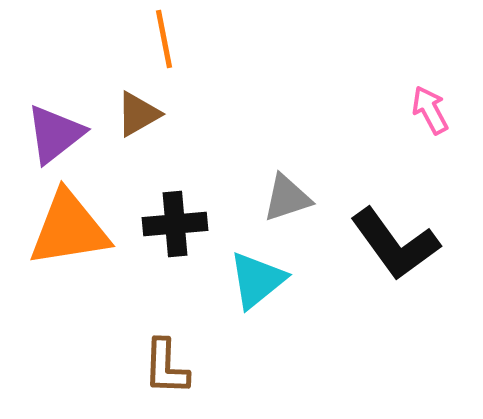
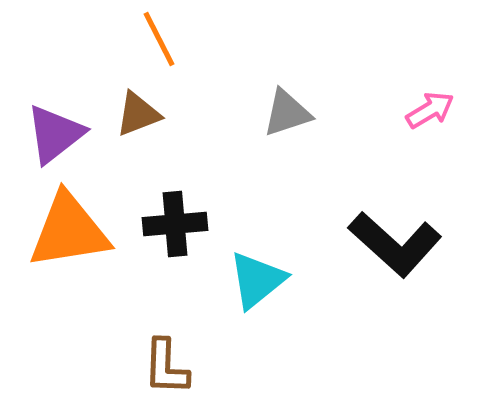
orange line: moved 5 px left; rotated 16 degrees counterclockwise
pink arrow: rotated 87 degrees clockwise
brown triangle: rotated 9 degrees clockwise
gray triangle: moved 85 px up
orange triangle: moved 2 px down
black L-shape: rotated 12 degrees counterclockwise
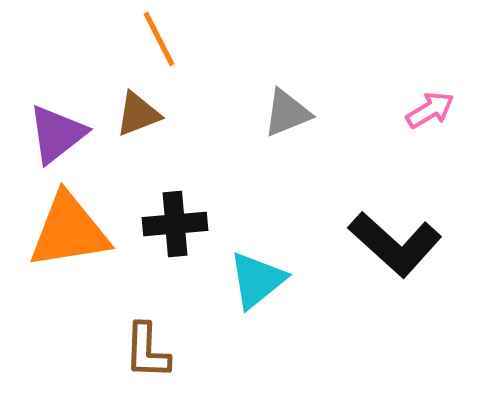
gray triangle: rotated 4 degrees counterclockwise
purple triangle: moved 2 px right
brown L-shape: moved 19 px left, 16 px up
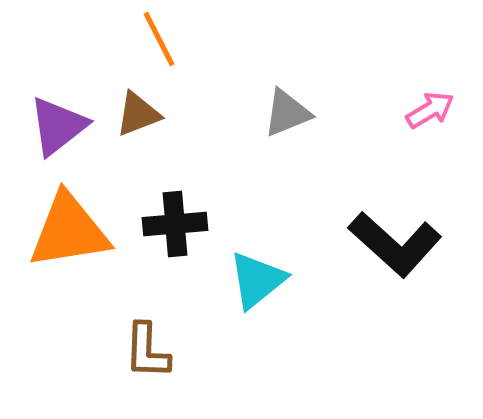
purple triangle: moved 1 px right, 8 px up
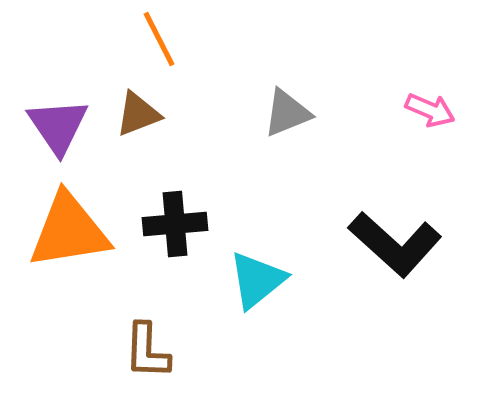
pink arrow: rotated 54 degrees clockwise
purple triangle: rotated 26 degrees counterclockwise
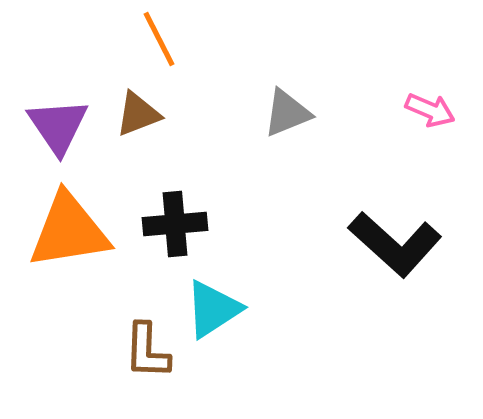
cyan triangle: moved 44 px left, 29 px down; rotated 6 degrees clockwise
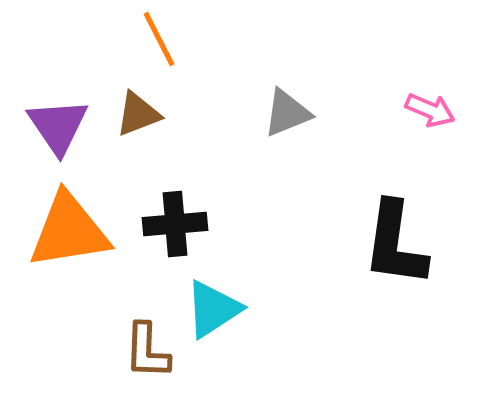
black L-shape: rotated 56 degrees clockwise
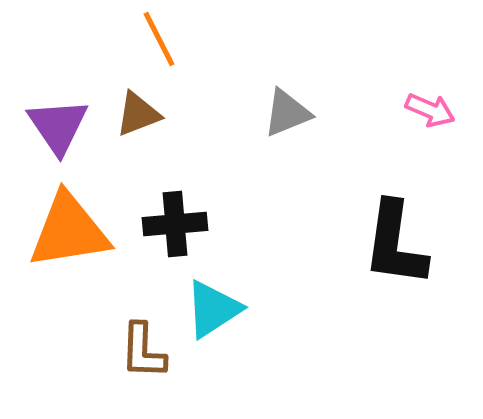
brown L-shape: moved 4 px left
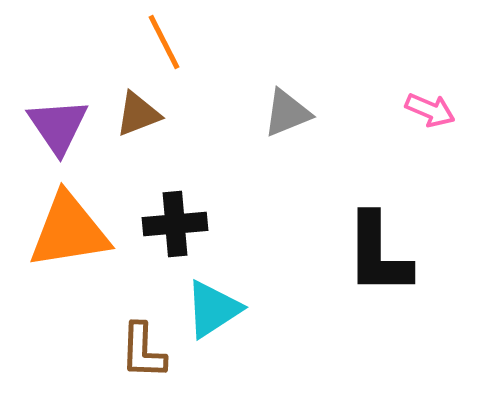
orange line: moved 5 px right, 3 px down
black L-shape: moved 17 px left, 10 px down; rotated 8 degrees counterclockwise
